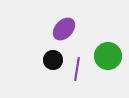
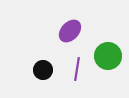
purple ellipse: moved 6 px right, 2 px down
black circle: moved 10 px left, 10 px down
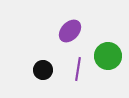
purple line: moved 1 px right
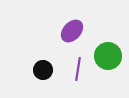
purple ellipse: moved 2 px right
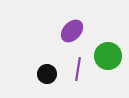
black circle: moved 4 px right, 4 px down
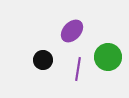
green circle: moved 1 px down
black circle: moved 4 px left, 14 px up
